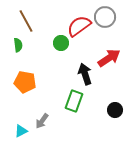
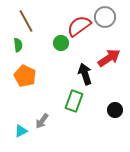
orange pentagon: moved 6 px up; rotated 15 degrees clockwise
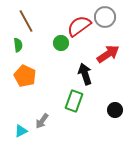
red arrow: moved 1 px left, 4 px up
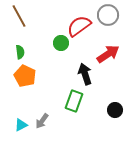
gray circle: moved 3 px right, 2 px up
brown line: moved 7 px left, 5 px up
green semicircle: moved 2 px right, 7 px down
cyan triangle: moved 6 px up
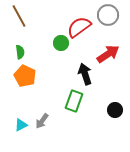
red semicircle: moved 1 px down
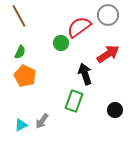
green semicircle: rotated 32 degrees clockwise
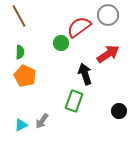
green semicircle: rotated 24 degrees counterclockwise
black circle: moved 4 px right, 1 px down
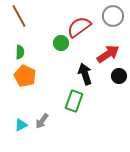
gray circle: moved 5 px right, 1 px down
black circle: moved 35 px up
